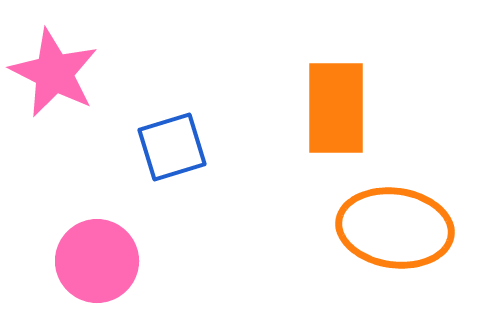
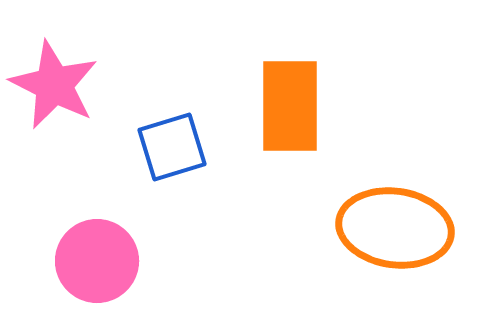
pink star: moved 12 px down
orange rectangle: moved 46 px left, 2 px up
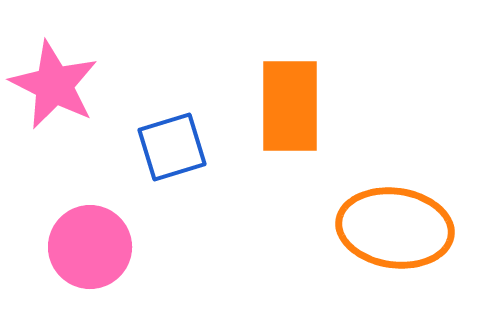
pink circle: moved 7 px left, 14 px up
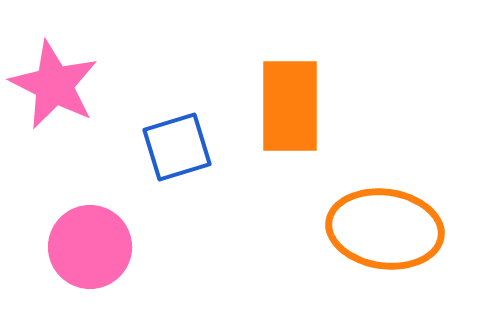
blue square: moved 5 px right
orange ellipse: moved 10 px left, 1 px down
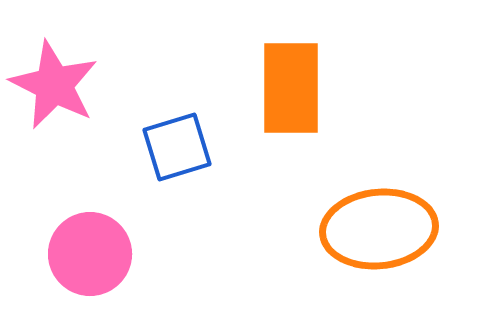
orange rectangle: moved 1 px right, 18 px up
orange ellipse: moved 6 px left; rotated 14 degrees counterclockwise
pink circle: moved 7 px down
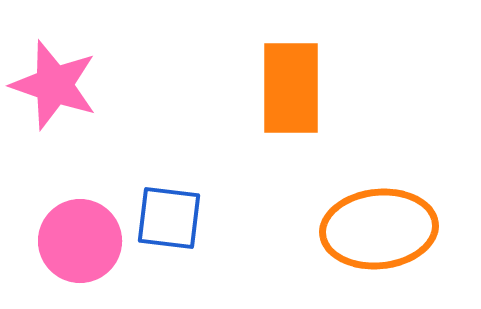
pink star: rotated 8 degrees counterclockwise
blue square: moved 8 px left, 71 px down; rotated 24 degrees clockwise
pink circle: moved 10 px left, 13 px up
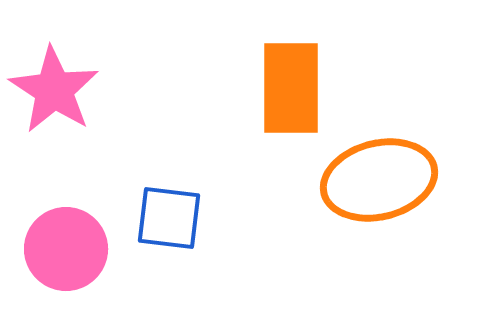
pink star: moved 5 px down; rotated 14 degrees clockwise
orange ellipse: moved 49 px up; rotated 8 degrees counterclockwise
pink circle: moved 14 px left, 8 px down
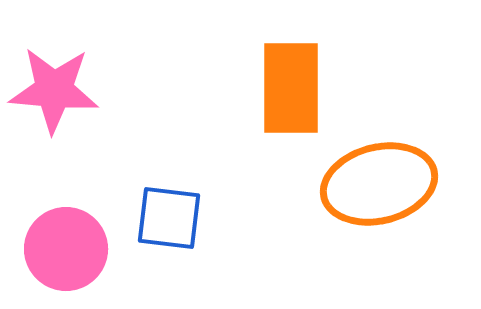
pink star: rotated 28 degrees counterclockwise
orange ellipse: moved 4 px down
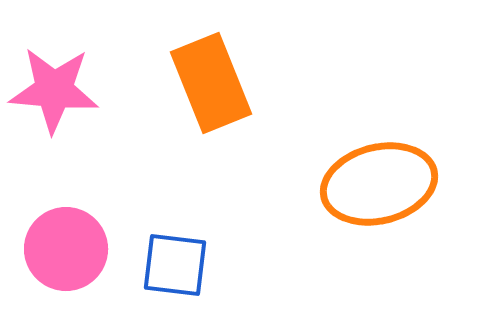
orange rectangle: moved 80 px left, 5 px up; rotated 22 degrees counterclockwise
blue square: moved 6 px right, 47 px down
